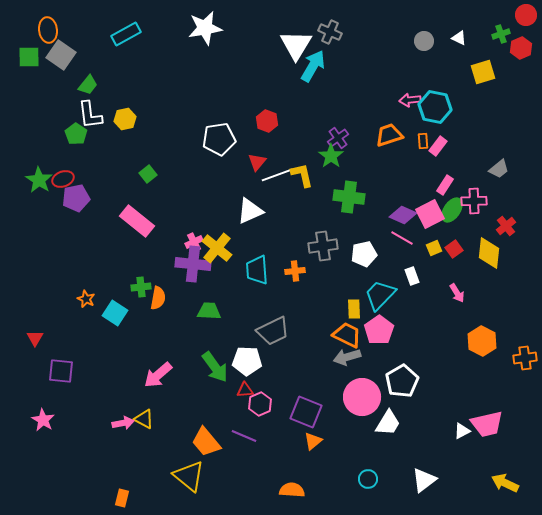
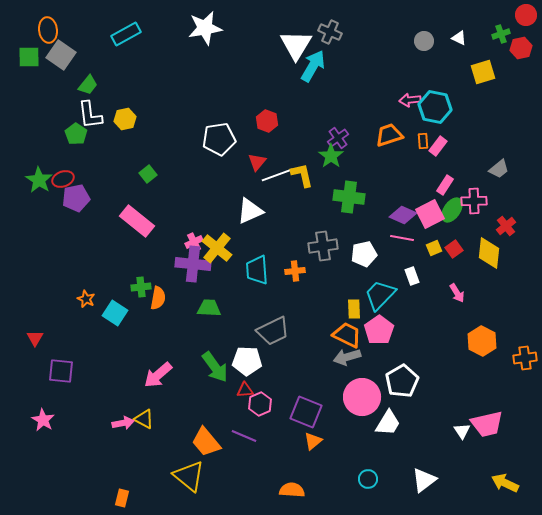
red hexagon at (521, 48): rotated 10 degrees clockwise
pink line at (402, 238): rotated 20 degrees counterclockwise
green trapezoid at (209, 311): moved 3 px up
white triangle at (462, 431): rotated 36 degrees counterclockwise
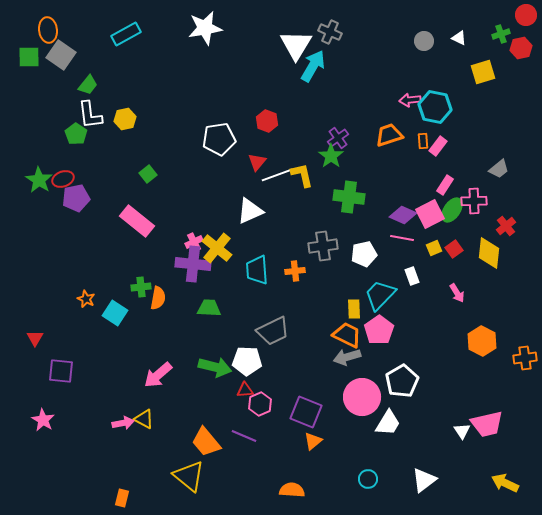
green arrow at (215, 367): rotated 40 degrees counterclockwise
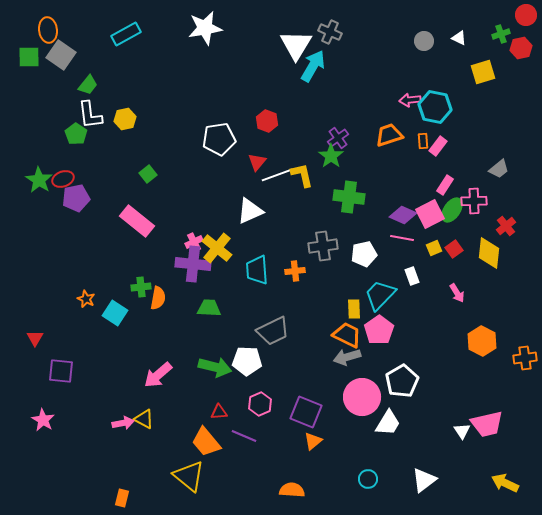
red triangle at (245, 390): moved 26 px left, 22 px down
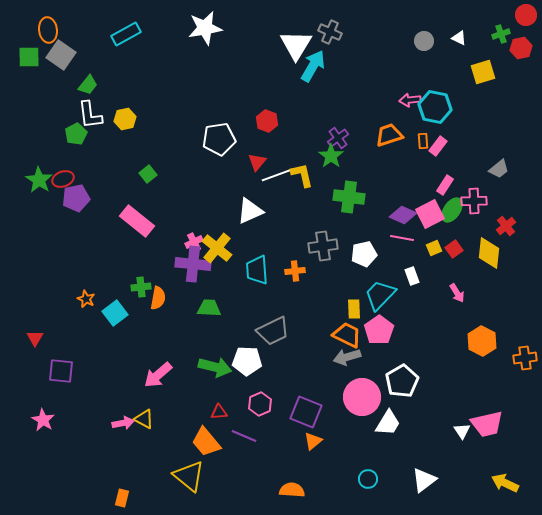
green pentagon at (76, 134): rotated 10 degrees clockwise
cyan square at (115, 313): rotated 20 degrees clockwise
